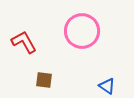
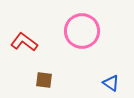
red L-shape: rotated 24 degrees counterclockwise
blue triangle: moved 4 px right, 3 px up
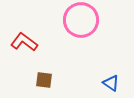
pink circle: moved 1 px left, 11 px up
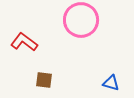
blue triangle: rotated 18 degrees counterclockwise
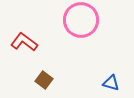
brown square: rotated 30 degrees clockwise
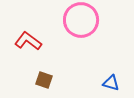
red L-shape: moved 4 px right, 1 px up
brown square: rotated 18 degrees counterclockwise
